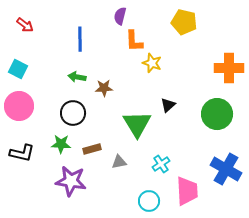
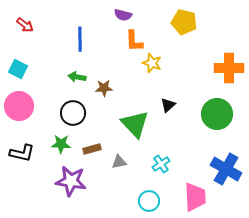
purple semicircle: moved 3 px right, 1 px up; rotated 90 degrees counterclockwise
green triangle: moved 2 px left; rotated 12 degrees counterclockwise
pink trapezoid: moved 8 px right, 6 px down
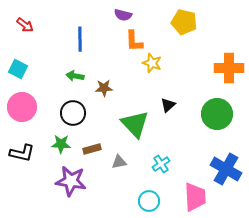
green arrow: moved 2 px left, 1 px up
pink circle: moved 3 px right, 1 px down
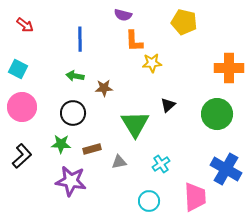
yellow star: rotated 24 degrees counterclockwise
green triangle: rotated 12 degrees clockwise
black L-shape: moved 3 px down; rotated 55 degrees counterclockwise
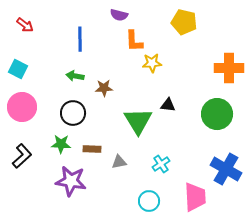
purple semicircle: moved 4 px left
black triangle: rotated 49 degrees clockwise
green triangle: moved 3 px right, 3 px up
brown rectangle: rotated 18 degrees clockwise
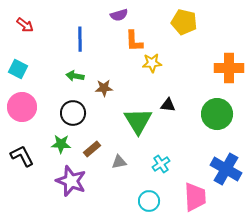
purple semicircle: rotated 30 degrees counterclockwise
brown rectangle: rotated 42 degrees counterclockwise
black L-shape: rotated 75 degrees counterclockwise
purple star: rotated 12 degrees clockwise
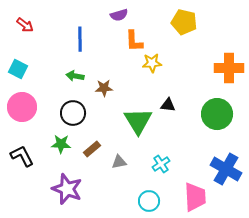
purple star: moved 4 px left, 8 px down
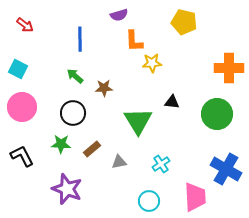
green arrow: rotated 30 degrees clockwise
black triangle: moved 4 px right, 3 px up
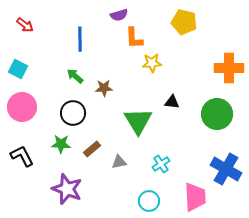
orange L-shape: moved 3 px up
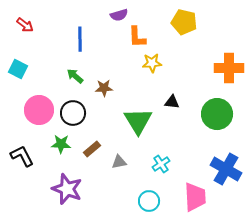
orange L-shape: moved 3 px right, 1 px up
pink circle: moved 17 px right, 3 px down
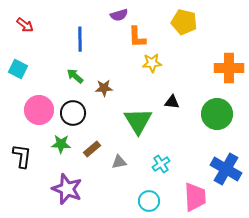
black L-shape: rotated 35 degrees clockwise
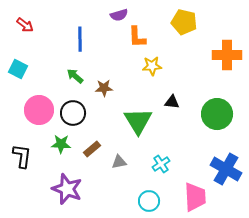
yellow star: moved 3 px down
orange cross: moved 2 px left, 13 px up
